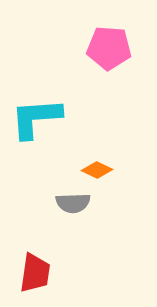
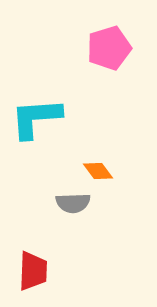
pink pentagon: rotated 21 degrees counterclockwise
orange diamond: moved 1 px right, 1 px down; rotated 28 degrees clockwise
red trapezoid: moved 2 px left, 2 px up; rotated 6 degrees counterclockwise
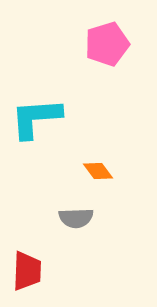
pink pentagon: moved 2 px left, 4 px up
gray semicircle: moved 3 px right, 15 px down
red trapezoid: moved 6 px left
